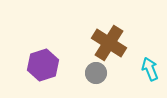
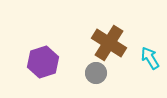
purple hexagon: moved 3 px up
cyan arrow: moved 11 px up; rotated 10 degrees counterclockwise
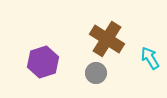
brown cross: moved 2 px left, 4 px up
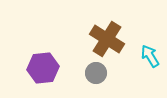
cyan arrow: moved 2 px up
purple hexagon: moved 6 px down; rotated 12 degrees clockwise
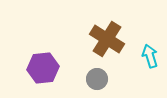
cyan arrow: rotated 15 degrees clockwise
gray circle: moved 1 px right, 6 px down
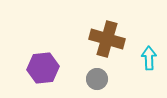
brown cross: rotated 16 degrees counterclockwise
cyan arrow: moved 1 px left, 2 px down; rotated 15 degrees clockwise
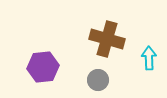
purple hexagon: moved 1 px up
gray circle: moved 1 px right, 1 px down
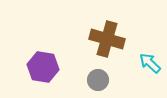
cyan arrow: moved 1 px right, 5 px down; rotated 45 degrees counterclockwise
purple hexagon: rotated 16 degrees clockwise
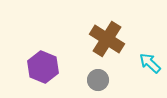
brown cross: rotated 16 degrees clockwise
purple hexagon: rotated 12 degrees clockwise
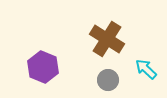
cyan arrow: moved 4 px left, 6 px down
gray circle: moved 10 px right
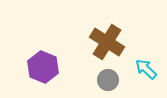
brown cross: moved 3 px down
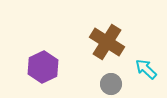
purple hexagon: rotated 12 degrees clockwise
gray circle: moved 3 px right, 4 px down
